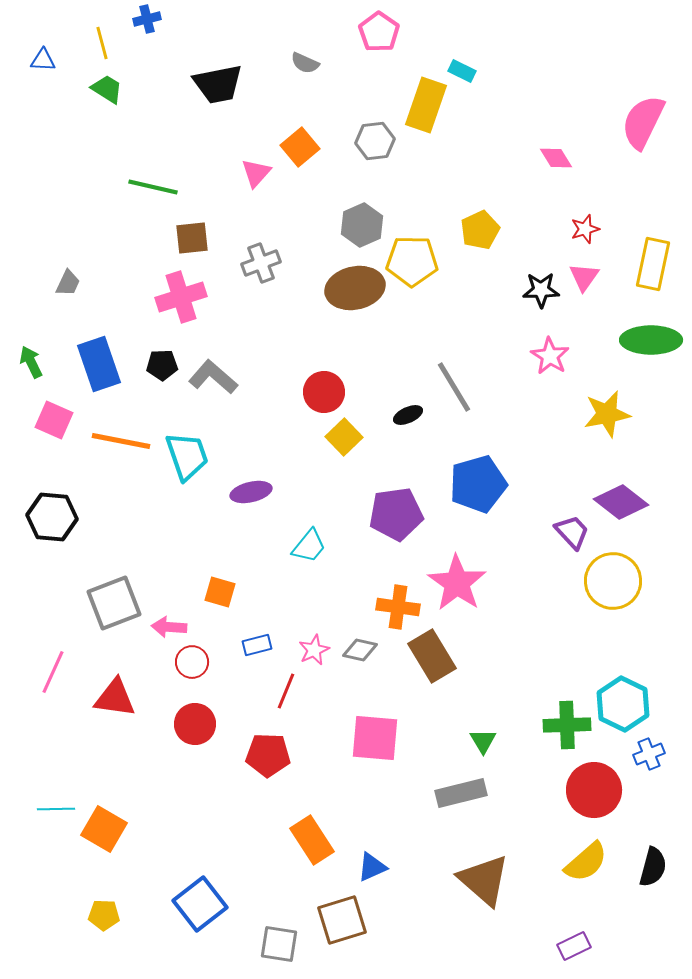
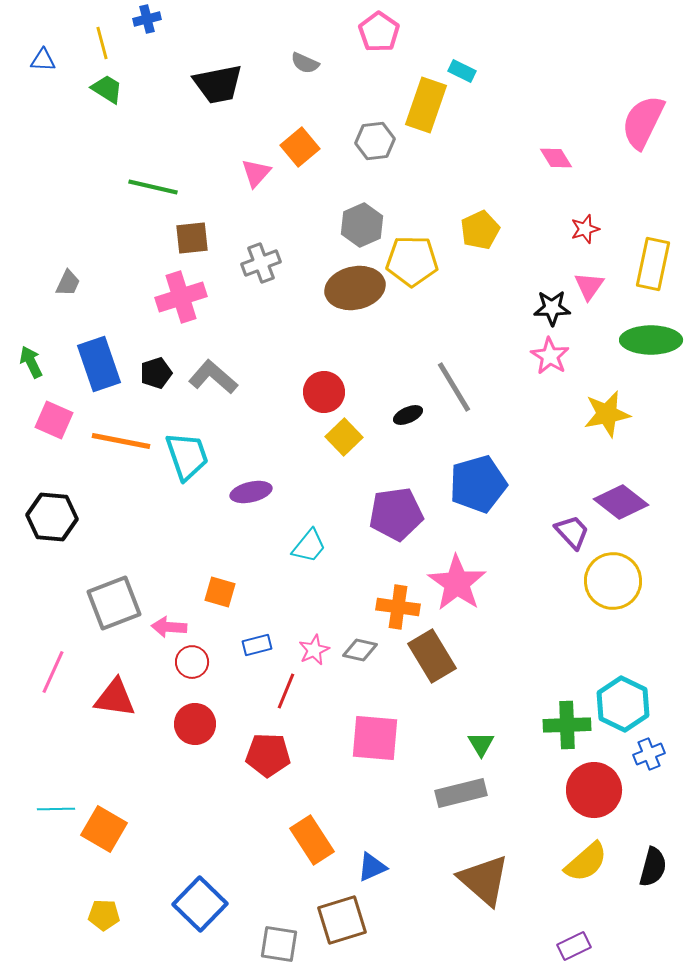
pink triangle at (584, 277): moved 5 px right, 9 px down
black star at (541, 290): moved 11 px right, 18 px down
black pentagon at (162, 365): moved 6 px left, 8 px down; rotated 16 degrees counterclockwise
green triangle at (483, 741): moved 2 px left, 3 px down
blue square at (200, 904): rotated 8 degrees counterclockwise
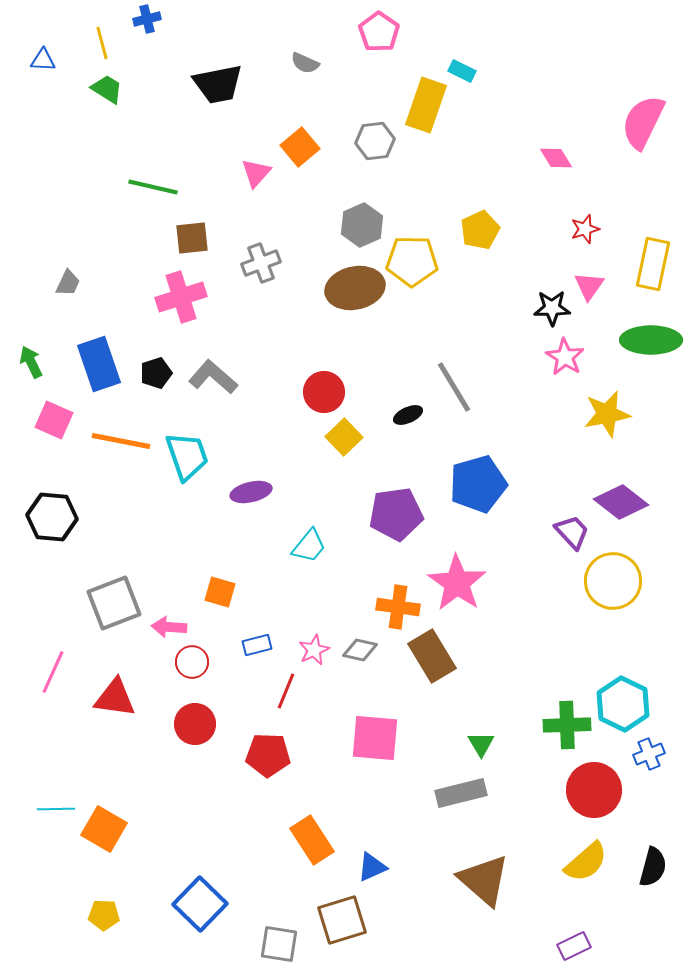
pink star at (550, 356): moved 15 px right, 1 px down
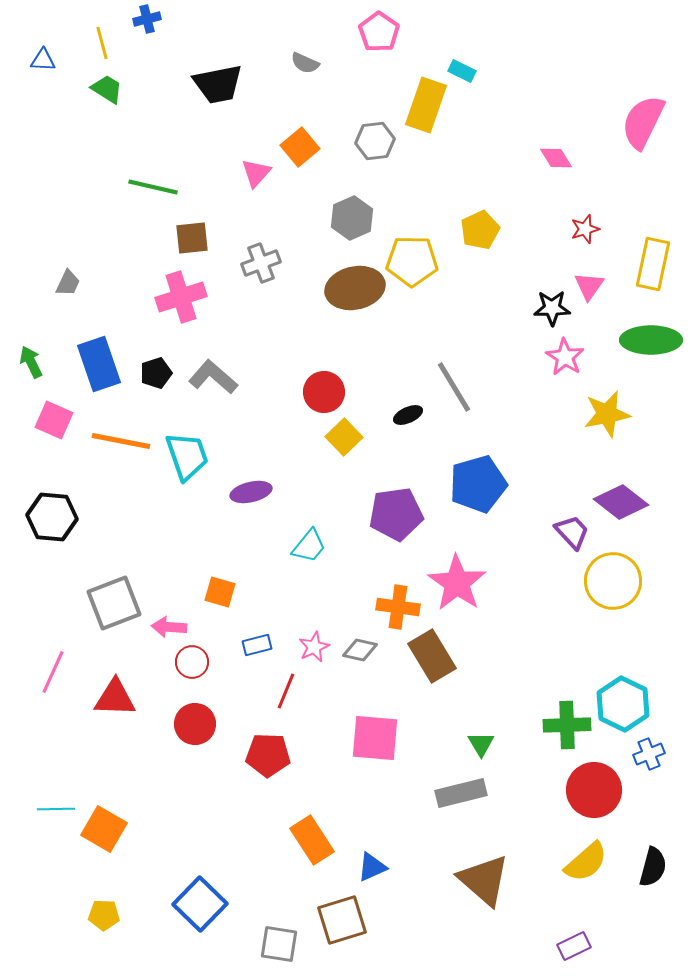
gray hexagon at (362, 225): moved 10 px left, 7 px up
pink star at (314, 650): moved 3 px up
red triangle at (115, 698): rotated 6 degrees counterclockwise
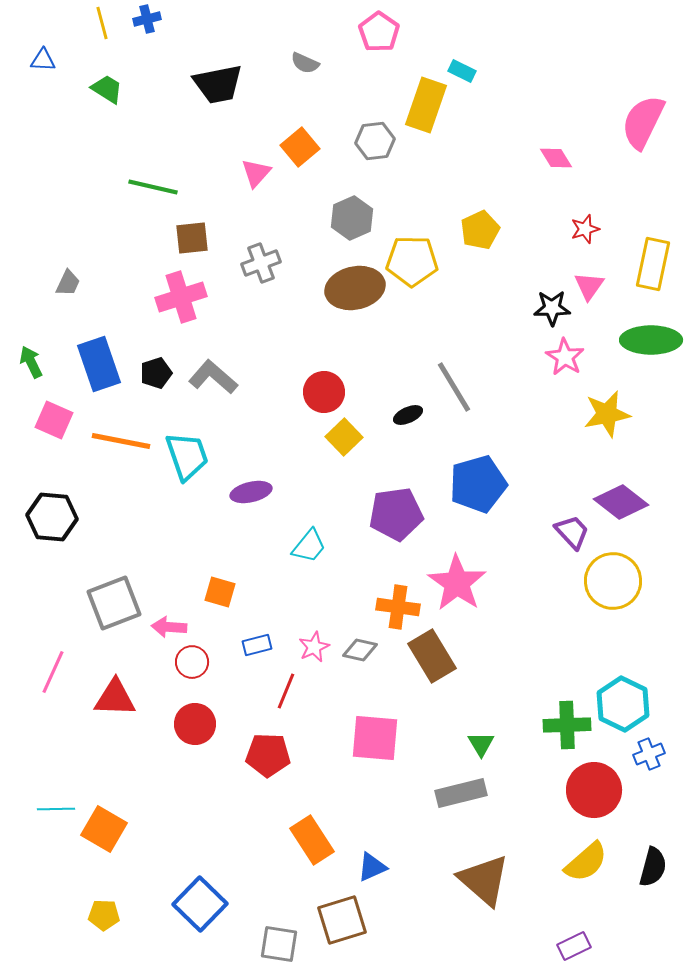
yellow line at (102, 43): moved 20 px up
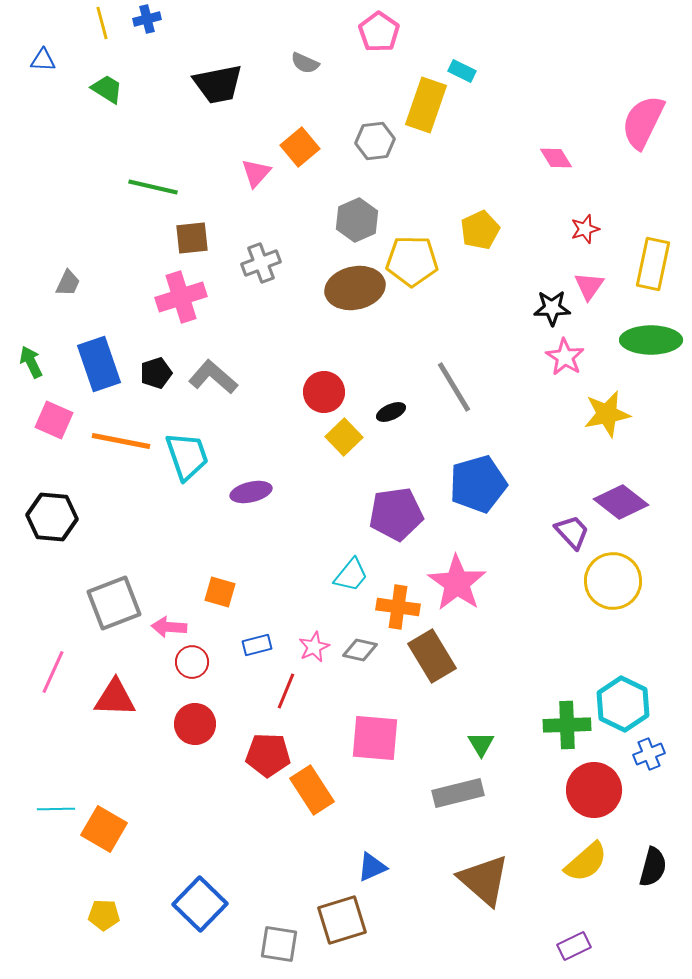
gray hexagon at (352, 218): moved 5 px right, 2 px down
black ellipse at (408, 415): moved 17 px left, 3 px up
cyan trapezoid at (309, 546): moved 42 px right, 29 px down
gray rectangle at (461, 793): moved 3 px left
orange rectangle at (312, 840): moved 50 px up
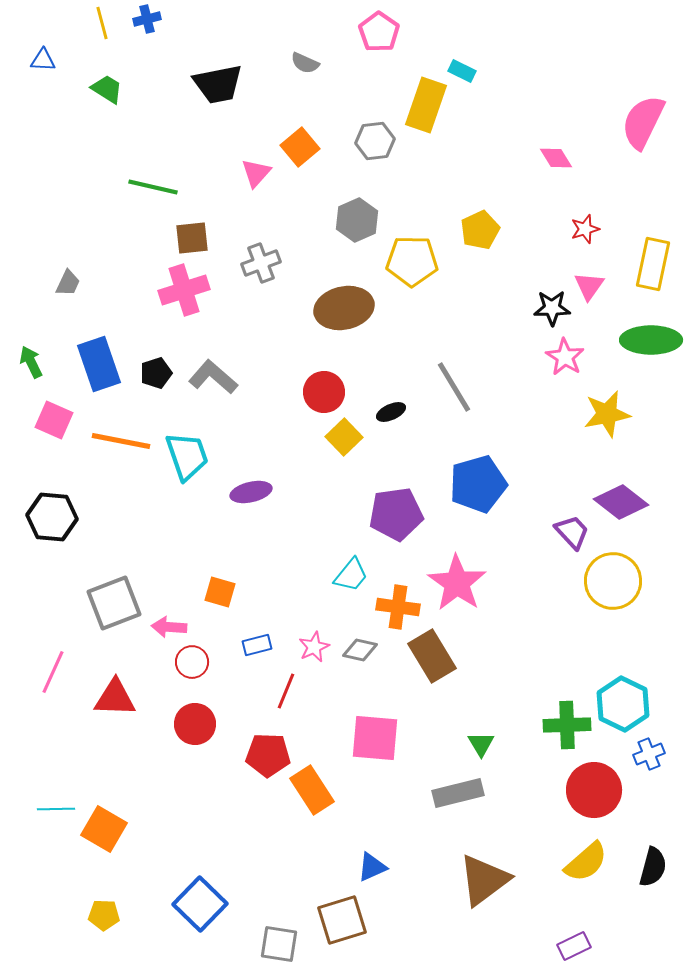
brown ellipse at (355, 288): moved 11 px left, 20 px down
pink cross at (181, 297): moved 3 px right, 7 px up
brown triangle at (484, 880): rotated 42 degrees clockwise
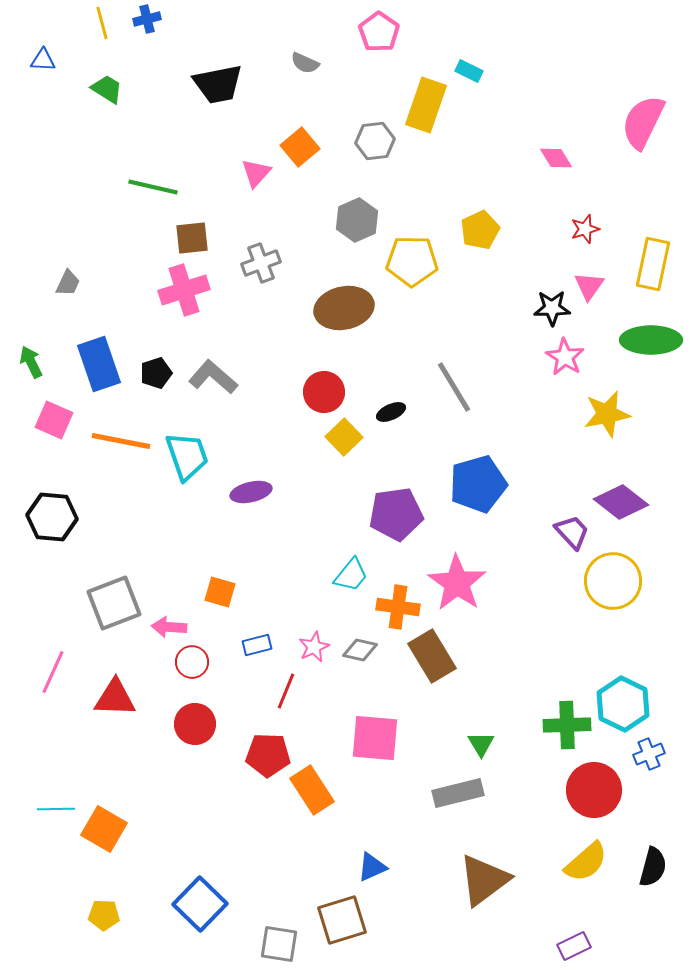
cyan rectangle at (462, 71): moved 7 px right
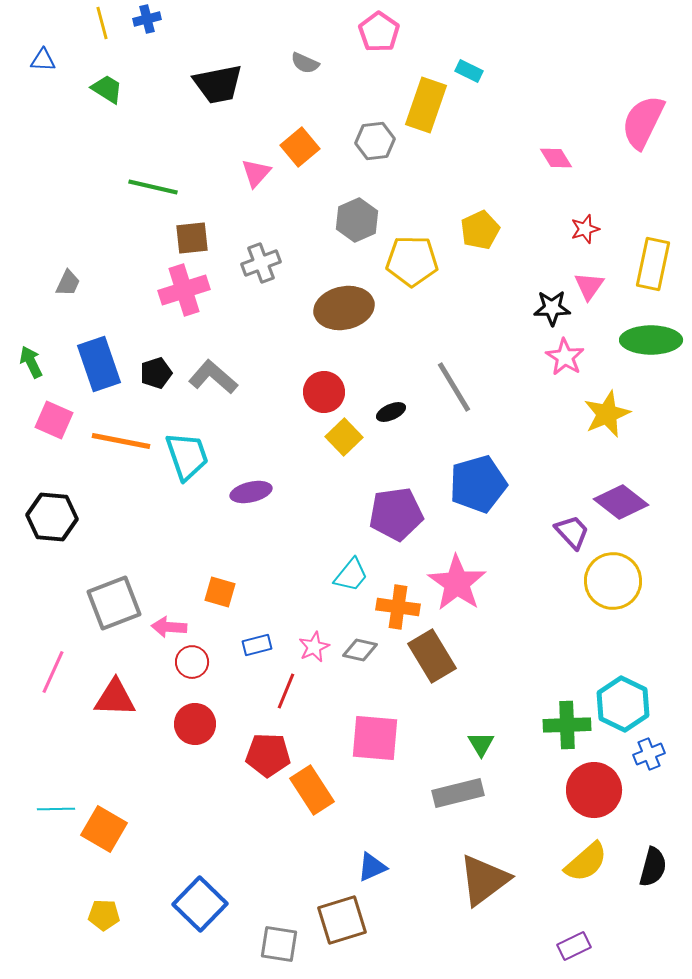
yellow star at (607, 414): rotated 12 degrees counterclockwise
